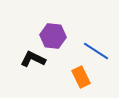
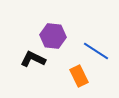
orange rectangle: moved 2 px left, 1 px up
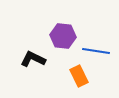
purple hexagon: moved 10 px right
blue line: rotated 24 degrees counterclockwise
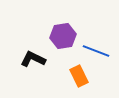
purple hexagon: rotated 15 degrees counterclockwise
blue line: rotated 12 degrees clockwise
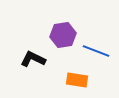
purple hexagon: moved 1 px up
orange rectangle: moved 2 px left, 4 px down; rotated 55 degrees counterclockwise
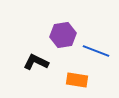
black L-shape: moved 3 px right, 3 px down
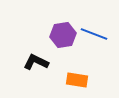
blue line: moved 2 px left, 17 px up
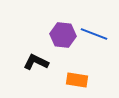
purple hexagon: rotated 15 degrees clockwise
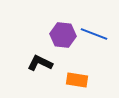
black L-shape: moved 4 px right, 1 px down
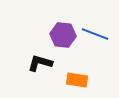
blue line: moved 1 px right
black L-shape: rotated 10 degrees counterclockwise
